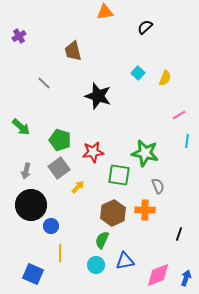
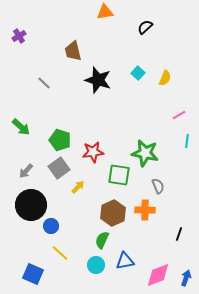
black star: moved 16 px up
gray arrow: rotated 28 degrees clockwise
yellow line: rotated 48 degrees counterclockwise
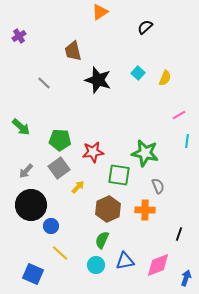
orange triangle: moved 5 px left; rotated 24 degrees counterclockwise
green pentagon: rotated 15 degrees counterclockwise
brown hexagon: moved 5 px left, 4 px up
pink diamond: moved 10 px up
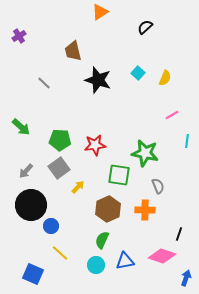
pink line: moved 7 px left
red star: moved 2 px right, 7 px up
pink diamond: moved 4 px right, 9 px up; rotated 40 degrees clockwise
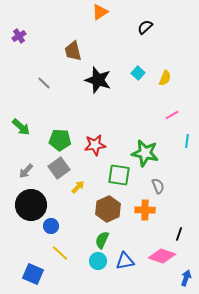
cyan circle: moved 2 px right, 4 px up
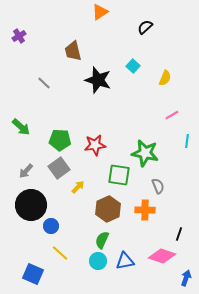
cyan square: moved 5 px left, 7 px up
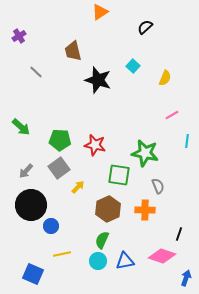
gray line: moved 8 px left, 11 px up
red star: rotated 20 degrees clockwise
yellow line: moved 2 px right, 1 px down; rotated 54 degrees counterclockwise
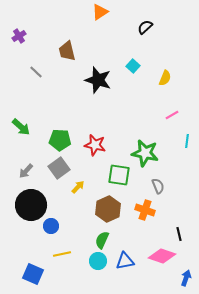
brown trapezoid: moved 6 px left
orange cross: rotated 18 degrees clockwise
black line: rotated 32 degrees counterclockwise
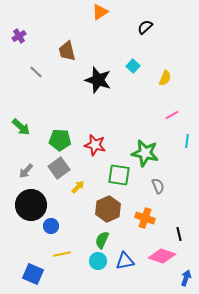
orange cross: moved 8 px down
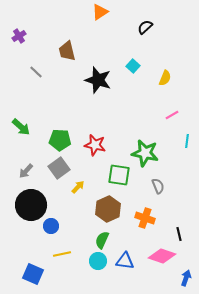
blue triangle: rotated 18 degrees clockwise
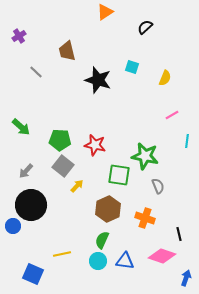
orange triangle: moved 5 px right
cyan square: moved 1 px left, 1 px down; rotated 24 degrees counterclockwise
green star: moved 3 px down
gray square: moved 4 px right, 2 px up; rotated 15 degrees counterclockwise
yellow arrow: moved 1 px left, 1 px up
blue circle: moved 38 px left
